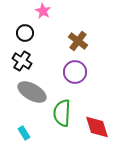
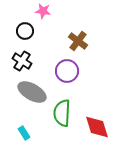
pink star: rotated 21 degrees counterclockwise
black circle: moved 2 px up
purple circle: moved 8 px left, 1 px up
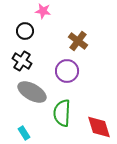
red diamond: moved 2 px right
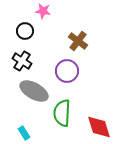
gray ellipse: moved 2 px right, 1 px up
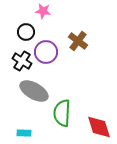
black circle: moved 1 px right, 1 px down
purple circle: moved 21 px left, 19 px up
cyan rectangle: rotated 56 degrees counterclockwise
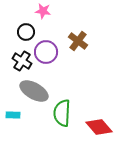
red diamond: rotated 24 degrees counterclockwise
cyan rectangle: moved 11 px left, 18 px up
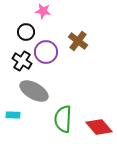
green semicircle: moved 1 px right, 6 px down
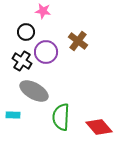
green semicircle: moved 2 px left, 2 px up
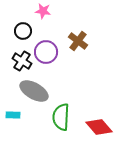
black circle: moved 3 px left, 1 px up
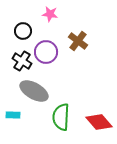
pink star: moved 7 px right, 3 px down
red diamond: moved 5 px up
